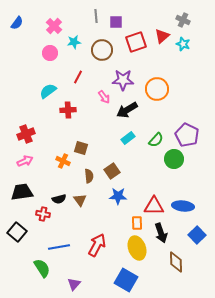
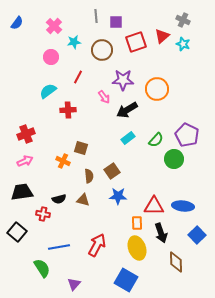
pink circle at (50, 53): moved 1 px right, 4 px down
brown triangle at (80, 200): moved 3 px right; rotated 40 degrees counterclockwise
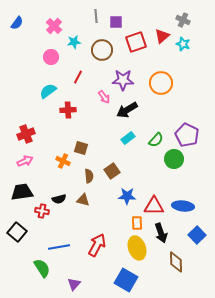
orange circle at (157, 89): moved 4 px right, 6 px up
blue star at (118, 196): moved 9 px right
red cross at (43, 214): moved 1 px left, 3 px up
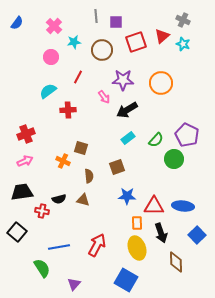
brown square at (112, 171): moved 5 px right, 4 px up; rotated 14 degrees clockwise
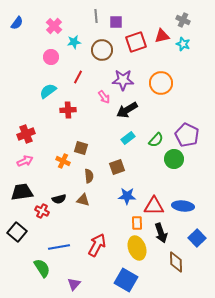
red triangle at (162, 36): rotated 28 degrees clockwise
red cross at (42, 211): rotated 16 degrees clockwise
blue square at (197, 235): moved 3 px down
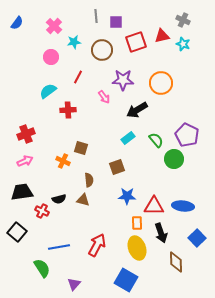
black arrow at (127, 110): moved 10 px right
green semicircle at (156, 140): rotated 84 degrees counterclockwise
brown semicircle at (89, 176): moved 4 px down
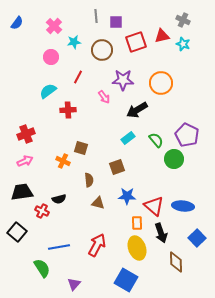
brown triangle at (83, 200): moved 15 px right, 3 px down
red triangle at (154, 206): rotated 40 degrees clockwise
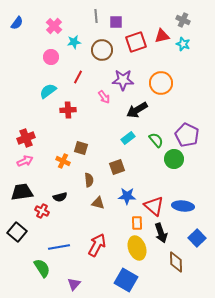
red cross at (26, 134): moved 4 px down
black semicircle at (59, 199): moved 1 px right, 2 px up
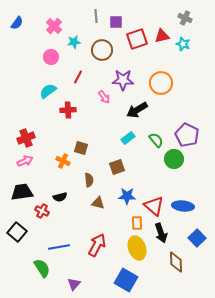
gray cross at (183, 20): moved 2 px right, 2 px up
red square at (136, 42): moved 1 px right, 3 px up
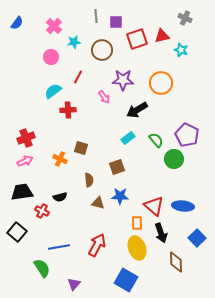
cyan star at (183, 44): moved 2 px left, 6 px down
cyan semicircle at (48, 91): moved 5 px right
orange cross at (63, 161): moved 3 px left, 2 px up
blue star at (127, 196): moved 7 px left
